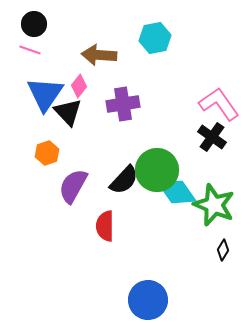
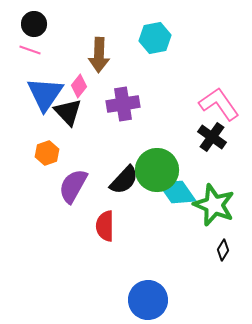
brown arrow: rotated 92 degrees counterclockwise
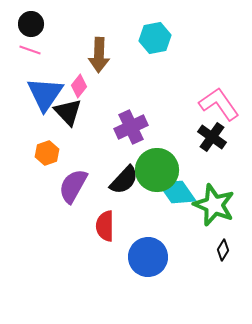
black circle: moved 3 px left
purple cross: moved 8 px right, 23 px down; rotated 16 degrees counterclockwise
blue circle: moved 43 px up
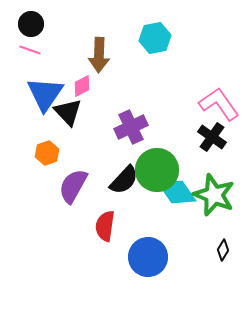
pink diamond: moved 3 px right; rotated 25 degrees clockwise
green star: moved 10 px up
red semicircle: rotated 8 degrees clockwise
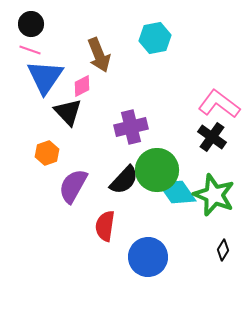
brown arrow: rotated 24 degrees counterclockwise
blue triangle: moved 17 px up
pink L-shape: rotated 18 degrees counterclockwise
purple cross: rotated 12 degrees clockwise
